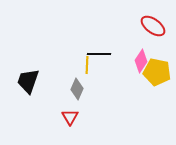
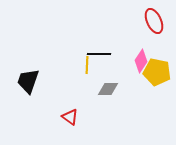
red ellipse: moved 1 px right, 5 px up; rotated 30 degrees clockwise
gray diamond: moved 31 px right; rotated 65 degrees clockwise
red triangle: rotated 24 degrees counterclockwise
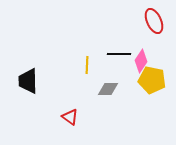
black line: moved 20 px right
yellow pentagon: moved 5 px left, 8 px down
black trapezoid: rotated 20 degrees counterclockwise
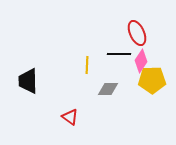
red ellipse: moved 17 px left, 12 px down
yellow pentagon: rotated 12 degrees counterclockwise
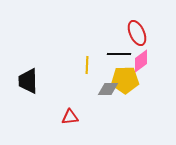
pink diamond: rotated 20 degrees clockwise
yellow pentagon: moved 27 px left
red triangle: rotated 42 degrees counterclockwise
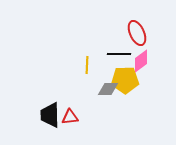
black trapezoid: moved 22 px right, 34 px down
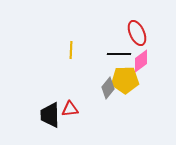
yellow line: moved 16 px left, 15 px up
gray diamond: moved 1 px up; rotated 50 degrees counterclockwise
red triangle: moved 8 px up
